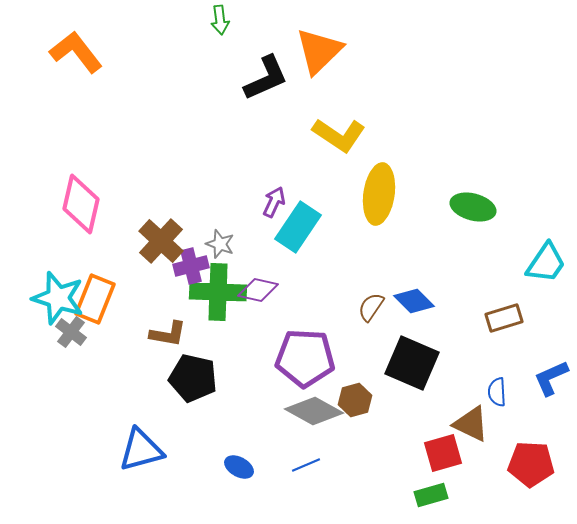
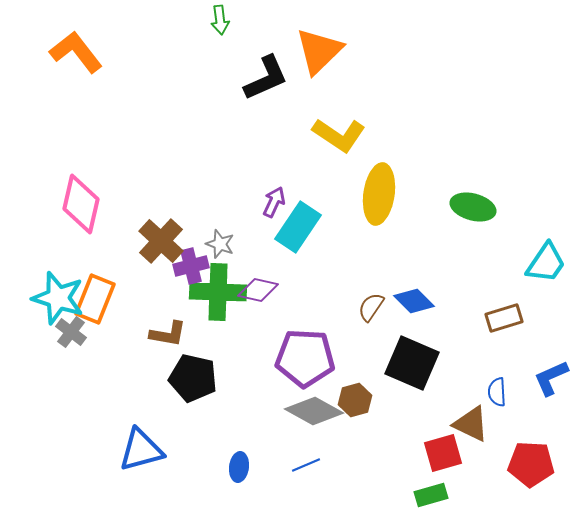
blue ellipse: rotated 68 degrees clockwise
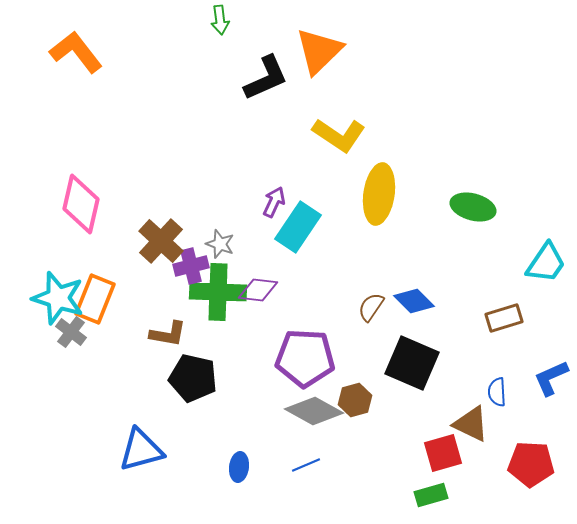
purple diamond: rotated 6 degrees counterclockwise
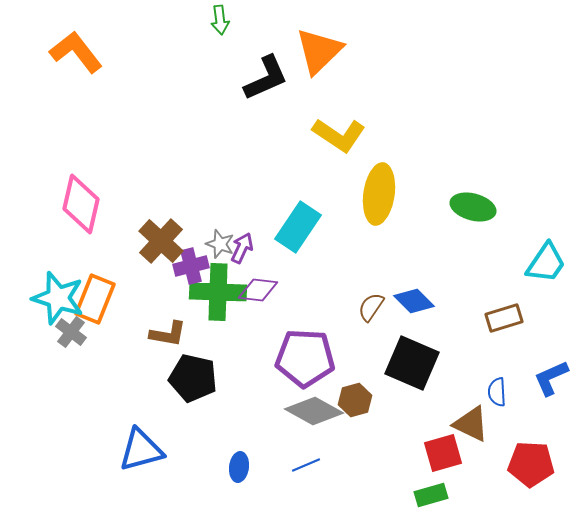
purple arrow: moved 32 px left, 46 px down
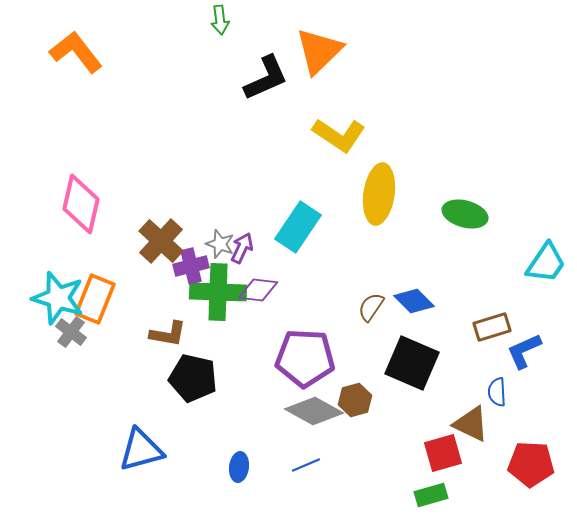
green ellipse: moved 8 px left, 7 px down
brown rectangle: moved 12 px left, 9 px down
blue L-shape: moved 27 px left, 27 px up
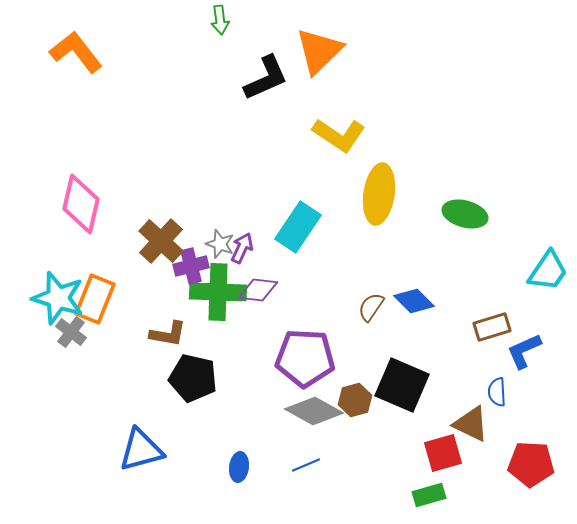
cyan trapezoid: moved 2 px right, 8 px down
black square: moved 10 px left, 22 px down
green rectangle: moved 2 px left
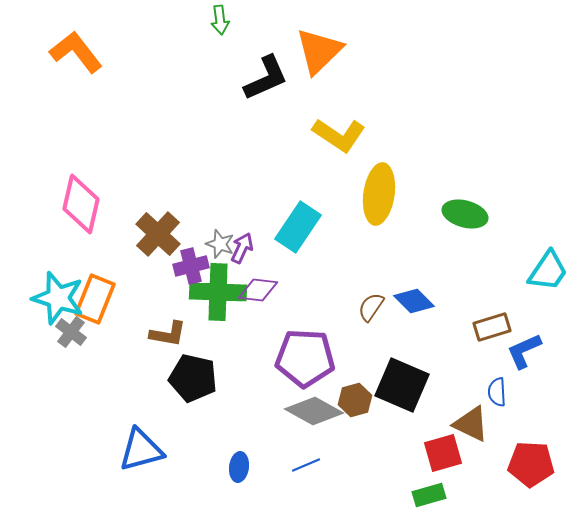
brown cross: moved 3 px left, 7 px up
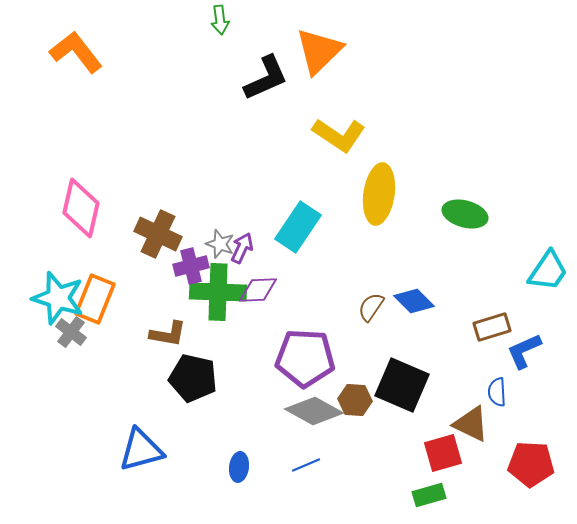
pink diamond: moved 4 px down
brown cross: rotated 18 degrees counterclockwise
purple diamond: rotated 9 degrees counterclockwise
brown hexagon: rotated 20 degrees clockwise
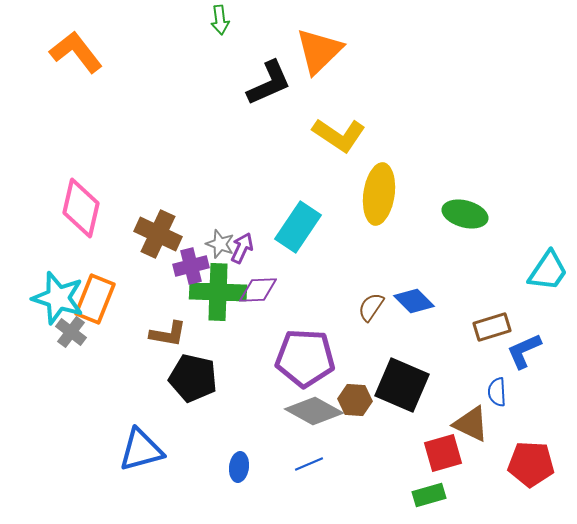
black L-shape: moved 3 px right, 5 px down
blue line: moved 3 px right, 1 px up
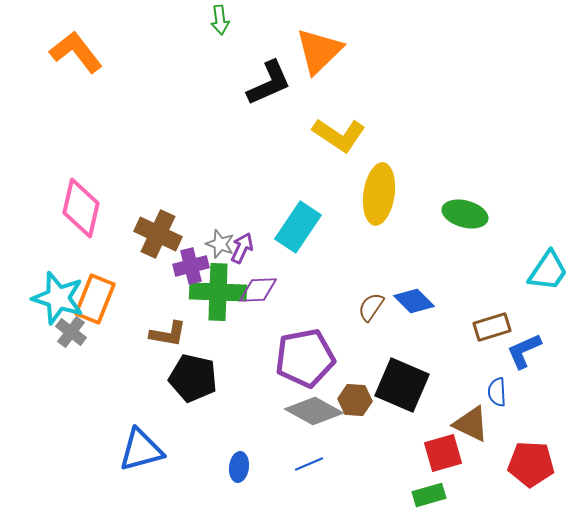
purple pentagon: rotated 14 degrees counterclockwise
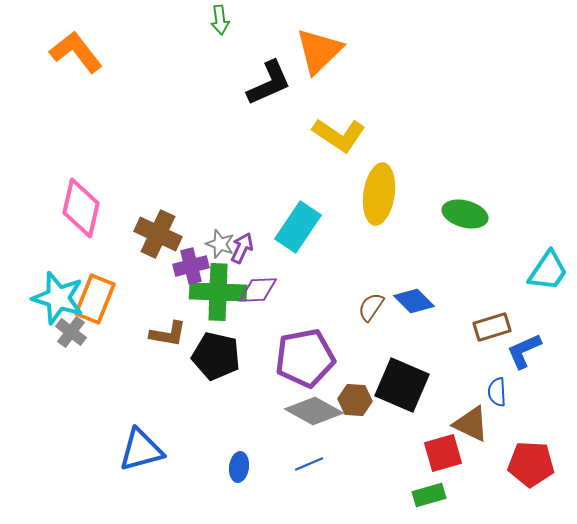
black pentagon: moved 23 px right, 22 px up
